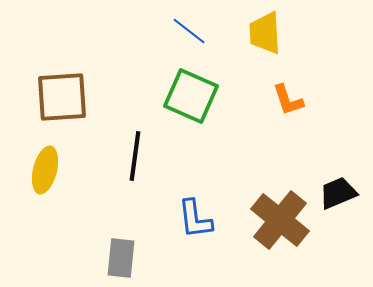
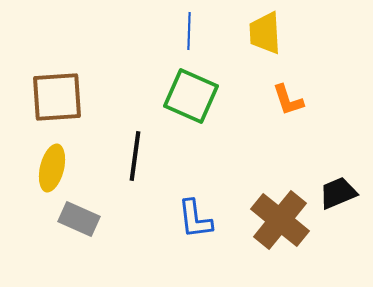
blue line: rotated 54 degrees clockwise
brown square: moved 5 px left
yellow ellipse: moved 7 px right, 2 px up
gray rectangle: moved 42 px left, 39 px up; rotated 72 degrees counterclockwise
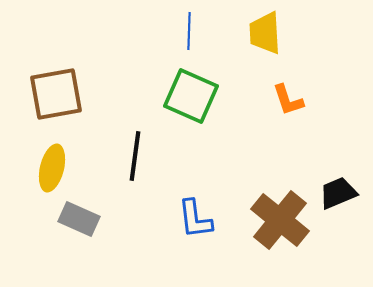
brown square: moved 1 px left, 3 px up; rotated 6 degrees counterclockwise
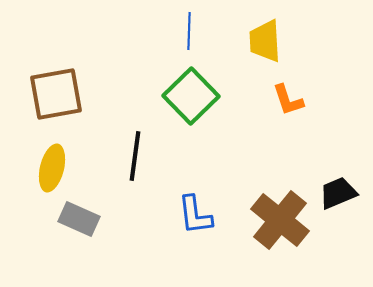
yellow trapezoid: moved 8 px down
green square: rotated 22 degrees clockwise
blue L-shape: moved 4 px up
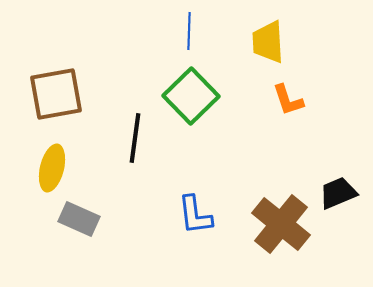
yellow trapezoid: moved 3 px right, 1 px down
black line: moved 18 px up
brown cross: moved 1 px right, 4 px down
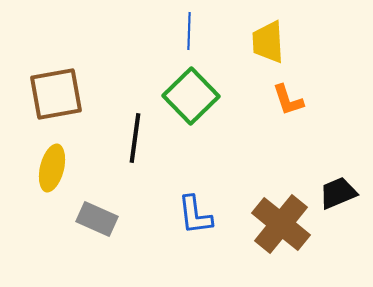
gray rectangle: moved 18 px right
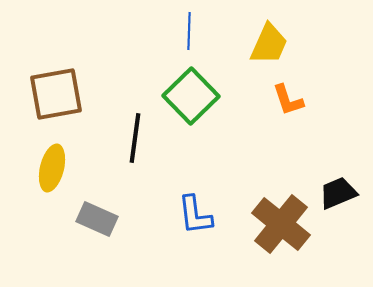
yellow trapezoid: moved 1 px right, 2 px down; rotated 153 degrees counterclockwise
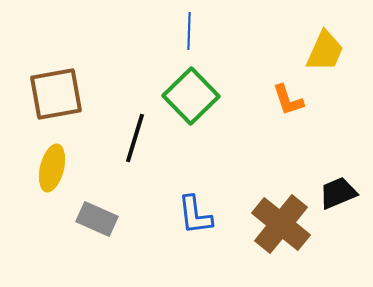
yellow trapezoid: moved 56 px right, 7 px down
black line: rotated 9 degrees clockwise
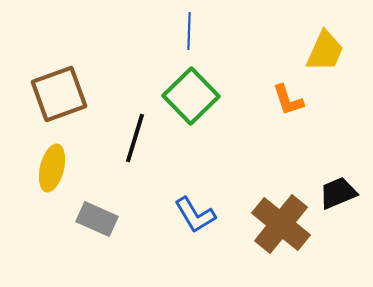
brown square: moved 3 px right; rotated 10 degrees counterclockwise
blue L-shape: rotated 24 degrees counterclockwise
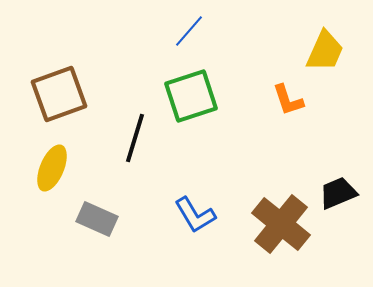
blue line: rotated 39 degrees clockwise
green square: rotated 26 degrees clockwise
yellow ellipse: rotated 9 degrees clockwise
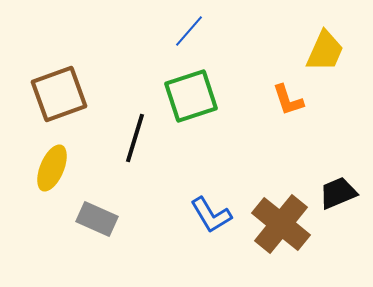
blue L-shape: moved 16 px right
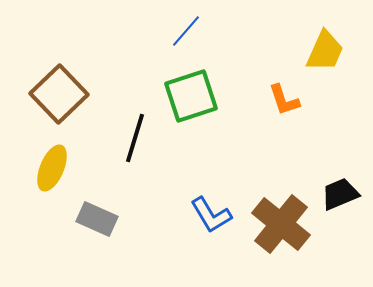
blue line: moved 3 px left
brown square: rotated 24 degrees counterclockwise
orange L-shape: moved 4 px left
black trapezoid: moved 2 px right, 1 px down
